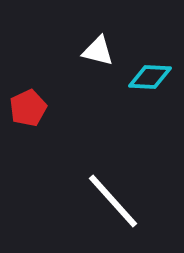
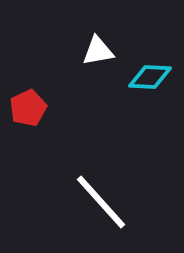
white triangle: rotated 24 degrees counterclockwise
white line: moved 12 px left, 1 px down
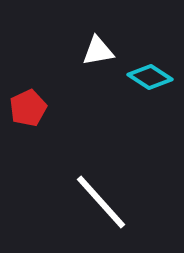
cyan diamond: rotated 30 degrees clockwise
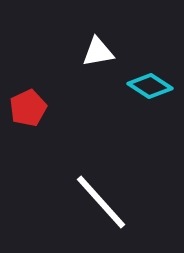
white triangle: moved 1 px down
cyan diamond: moved 9 px down
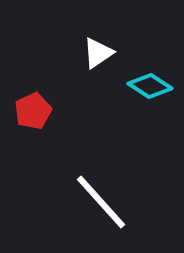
white triangle: moved 1 px down; rotated 24 degrees counterclockwise
red pentagon: moved 5 px right, 3 px down
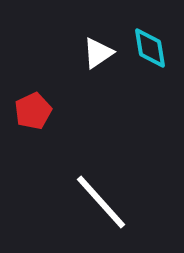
cyan diamond: moved 38 px up; rotated 48 degrees clockwise
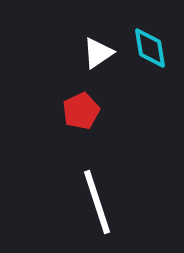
red pentagon: moved 48 px right
white line: moved 4 px left; rotated 24 degrees clockwise
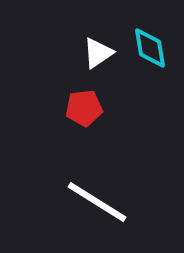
red pentagon: moved 3 px right, 3 px up; rotated 18 degrees clockwise
white line: rotated 40 degrees counterclockwise
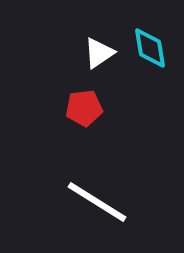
white triangle: moved 1 px right
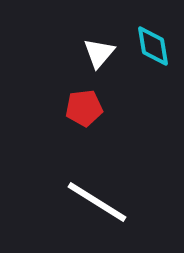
cyan diamond: moved 3 px right, 2 px up
white triangle: rotated 16 degrees counterclockwise
